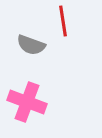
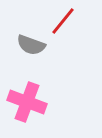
red line: rotated 48 degrees clockwise
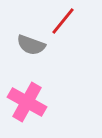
pink cross: rotated 9 degrees clockwise
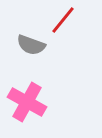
red line: moved 1 px up
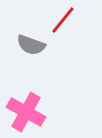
pink cross: moved 1 px left, 10 px down
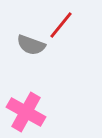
red line: moved 2 px left, 5 px down
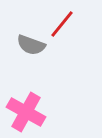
red line: moved 1 px right, 1 px up
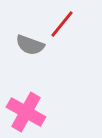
gray semicircle: moved 1 px left
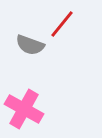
pink cross: moved 2 px left, 3 px up
